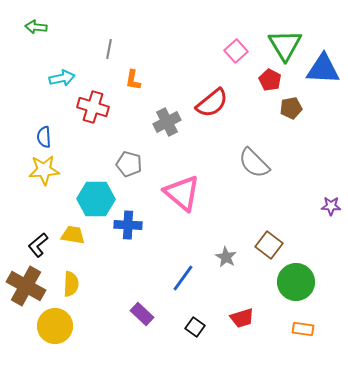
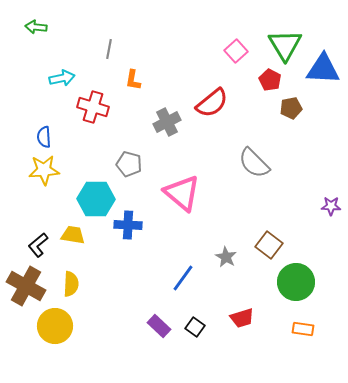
purple rectangle: moved 17 px right, 12 px down
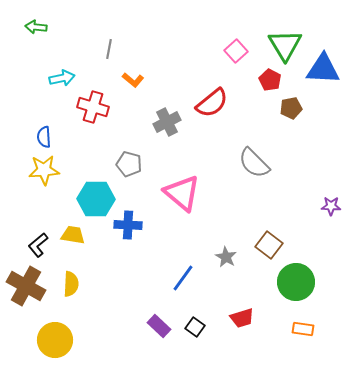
orange L-shape: rotated 60 degrees counterclockwise
yellow circle: moved 14 px down
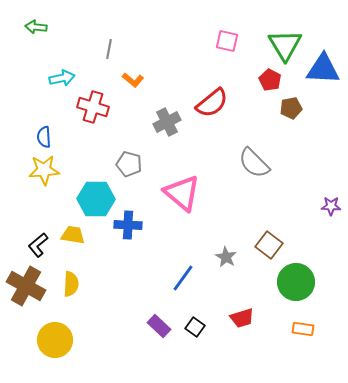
pink square: moved 9 px left, 10 px up; rotated 35 degrees counterclockwise
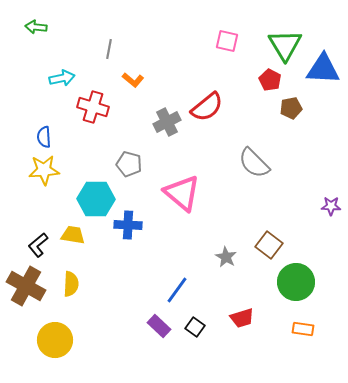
red semicircle: moved 5 px left, 4 px down
blue line: moved 6 px left, 12 px down
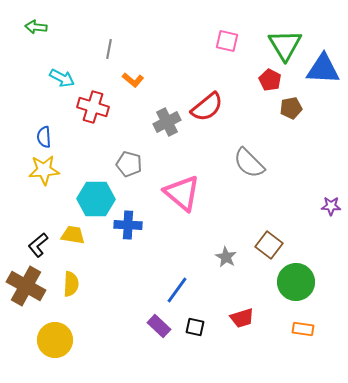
cyan arrow: rotated 40 degrees clockwise
gray semicircle: moved 5 px left
black square: rotated 24 degrees counterclockwise
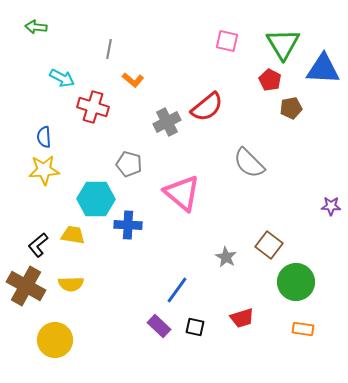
green triangle: moved 2 px left, 1 px up
yellow semicircle: rotated 85 degrees clockwise
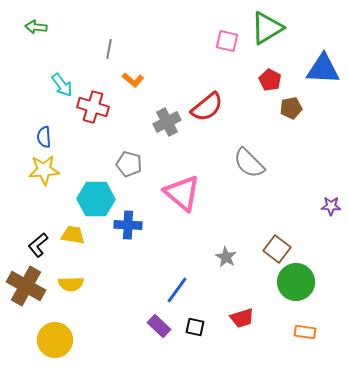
green triangle: moved 16 px left, 16 px up; rotated 30 degrees clockwise
cyan arrow: moved 7 px down; rotated 25 degrees clockwise
brown square: moved 8 px right, 4 px down
orange rectangle: moved 2 px right, 3 px down
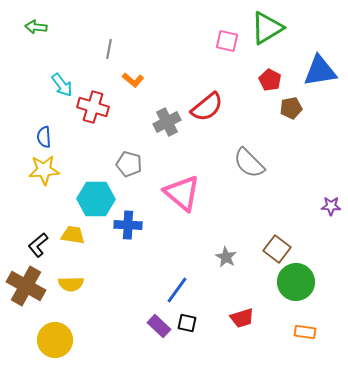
blue triangle: moved 3 px left, 2 px down; rotated 12 degrees counterclockwise
black square: moved 8 px left, 4 px up
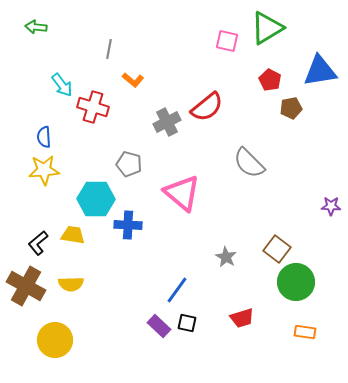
black L-shape: moved 2 px up
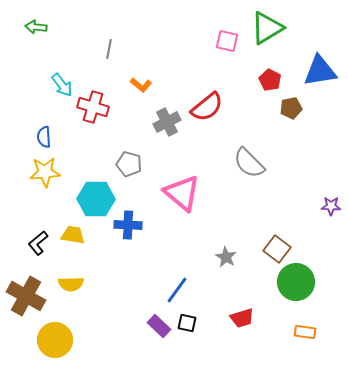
orange L-shape: moved 8 px right, 5 px down
yellow star: moved 1 px right, 2 px down
brown cross: moved 10 px down
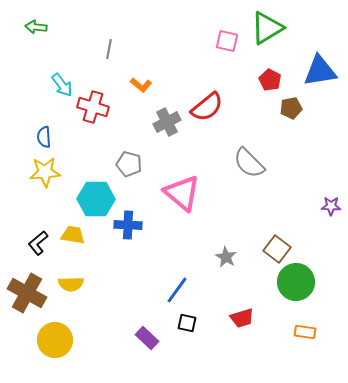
brown cross: moved 1 px right, 3 px up
purple rectangle: moved 12 px left, 12 px down
